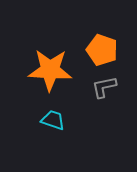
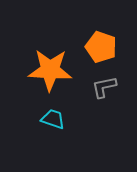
orange pentagon: moved 1 px left, 3 px up
cyan trapezoid: moved 1 px up
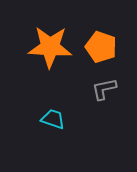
orange star: moved 23 px up
gray L-shape: moved 2 px down
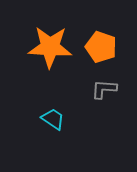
gray L-shape: rotated 16 degrees clockwise
cyan trapezoid: rotated 15 degrees clockwise
